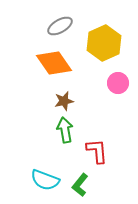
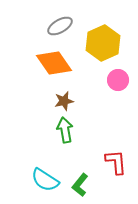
yellow hexagon: moved 1 px left
pink circle: moved 3 px up
red L-shape: moved 19 px right, 11 px down
cyan semicircle: rotated 12 degrees clockwise
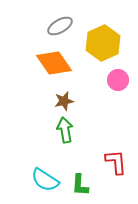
green L-shape: rotated 35 degrees counterclockwise
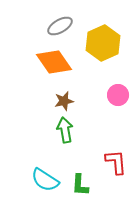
orange diamond: moved 1 px up
pink circle: moved 15 px down
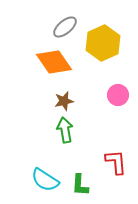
gray ellipse: moved 5 px right, 1 px down; rotated 10 degrees counterclockwise
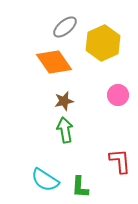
red L-shape: moved 4 px right, 1 px up
green L-shape: moved 2 px down
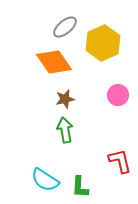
brown star: moved 1 px right, 2 px up
red L-shape: rotated 8 degrees counterclockwise
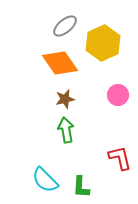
gray ellipse: moved 1 px up
orange diamond: moved 6 px right, 1 px down
green arrow: moved 1 px right
red L-shape: moved 3 px up
cyan semicircle: rotated 12 degrees clockwise
green L-shape: moved 1 px right
